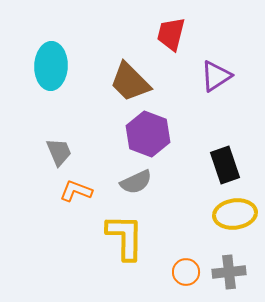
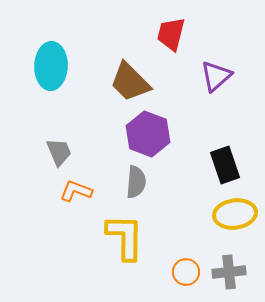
purple triangle: rotated 8 degrees counterclockwise
gray semicircle: rotated 60 degrees counterclockwise
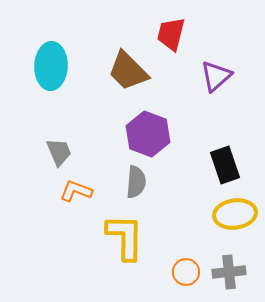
brown trapezoid: moved 2 px left, 11 px up
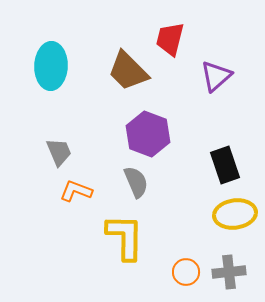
red trapezoid: moved 1 px left, 5 px down
gray semicircle: rotated 28 degrees counterclockwise
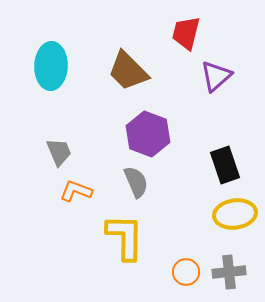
red trapezoid: moved 16 px right, 6 px up
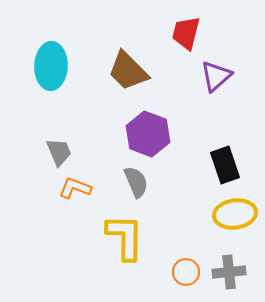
orange L-shape: moved 1 px left, 3 px up
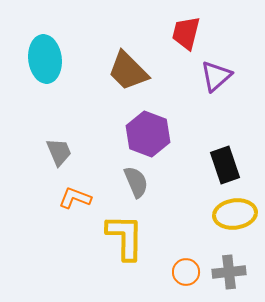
cyan ellipse: moved 6 px left, 7 px up; rotated 9 degrees counterclockwise
orange L-shape: moved 10 px down
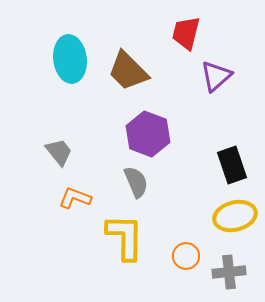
cyan ellipse: moved 25 px right
gray trapezoid: rotated 16 degrees counterclockwise
black rectangle: moved 7 px right
yellow ellipse: moved 2 px down; rotated 6 degrees counterclockwise
orange circle: moved 16 px up
